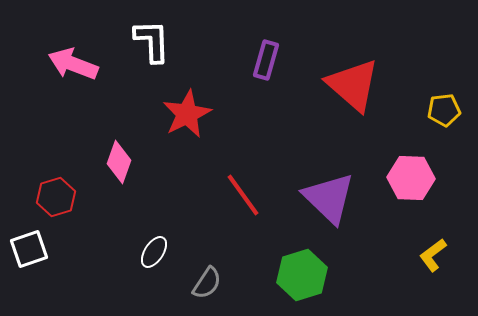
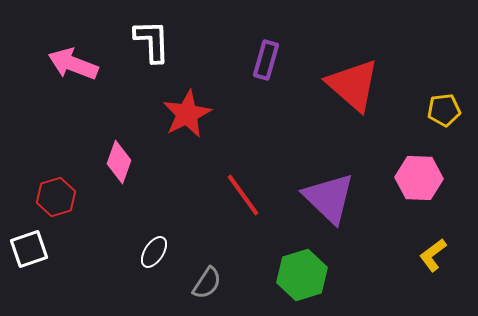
pink hexagon: moved 8 px right
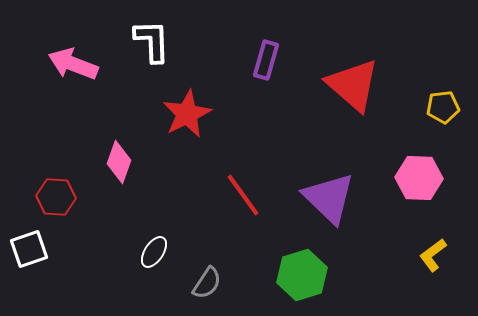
yellow pentagon: moved 1 px left, 3 px up
red hexagon: rotated 21 degrees clockwise
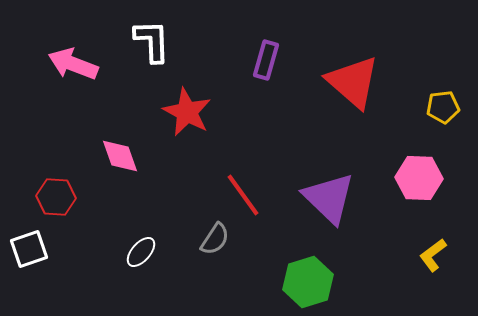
red triangle: moved 3 px up
red star: moved 2 px up; rotated 18 degrees counterclockwise
pink diamond: moved 1 px right, 6 px up; rotated 39 degrees counterclockwise
white ellipse: moved 13 px left; rotated 8 degrees clockwise
green hexagon: moved 6 px right, 7 px down
gray semicircle: moved 8 px right, 44 px up
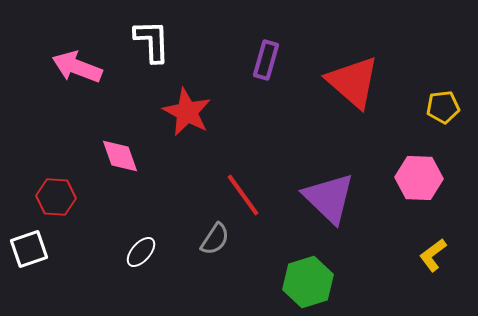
pink arrow: moved 4 px right, 3 px down
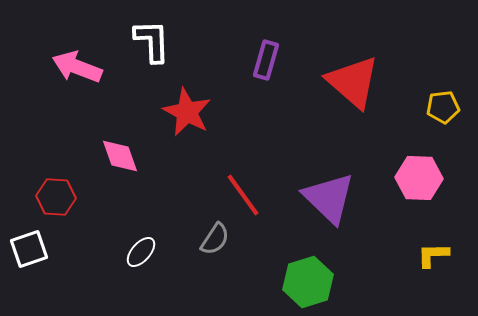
yellow L-shape: rotated 36 degrees clockwise
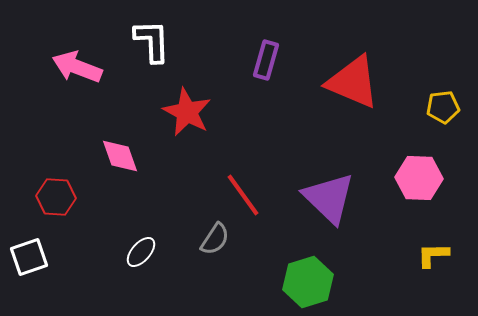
red triangle: rotated 18 degrees counterclockwise
white square: moved 8 px down
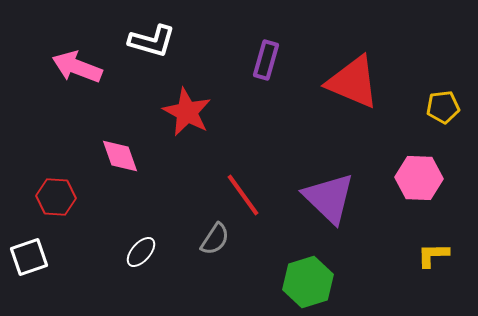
white L-shape: rotated 108 degrees clockwise
